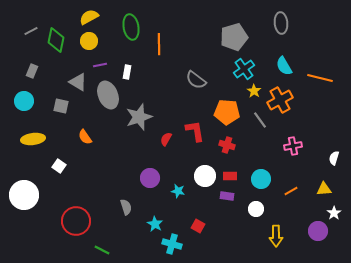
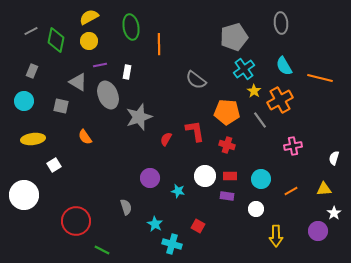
white square at (59, 166): moved 5 px left, 1 px up; rotated 24 degrees clockwise
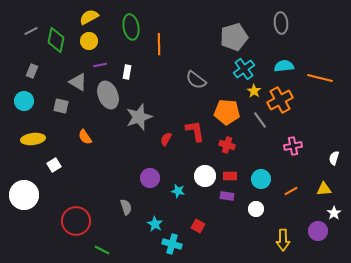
cyan semicircle at (284, 66): rotated 114 degrees clockwise
yellow arrow at (276, 236): moved 7 px right, 4 px down
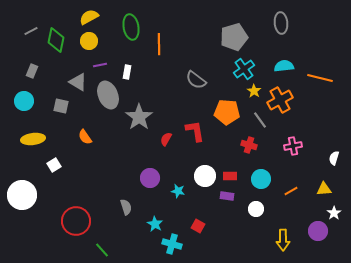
gray star at (139, 117): rotated 16 degrees counterclockwise
red cross at (227, 145): moved 22 px right
white circle at (24, 195): moved 2 px left
green line at (102, 250): rotated 21 degrees clockwise
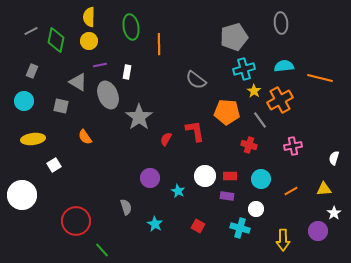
yellow semicircle at (89, 17): rotated 60 degrees counterclockwise
cyan cross at (244, 69): rotated 20 degrees clockwise
cyan star at (178, 191): rotated 16 degrees clockwise
cyan cross at (172, 244): moved 68 px right, 16 px up
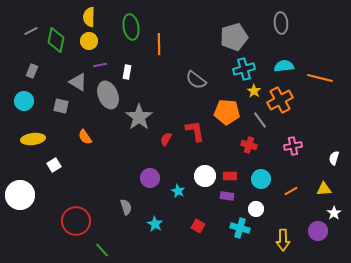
white circle at (22, 195): moved 2 px left
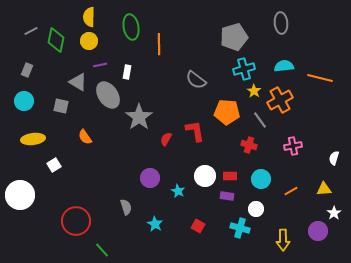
gray rectangle at (32, 71): moved 5 px left, 1 px up
gray ellipse at (108, 95): rotated 12 degrees counterclockwise
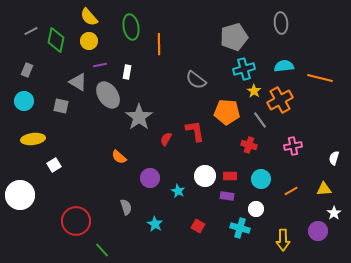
yellow semicircle at (89, 17): rotated 42 degrees counterclockwise
orange semicircle at (85, 137): moved 34 px right, 20 px down; rotated 14 degrees counterclockwise
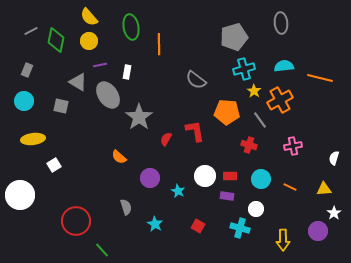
orange line at (291, 191): moved 1 px left, 4 px up; rotated 56 degrees clockwise
